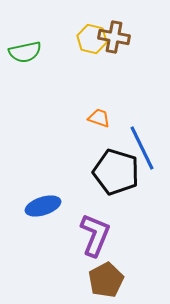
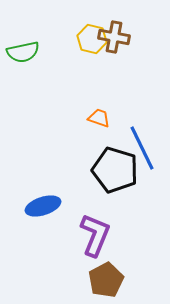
green semicircle: moved 2 px left
black pentagon: moved 1 px left, 2 px up
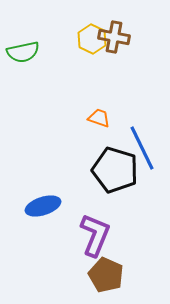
yellow hexagon: rotated 12 degrees clockwise
brown pentagon: moved 5 px up; rotated 20 degrees counterclockwise
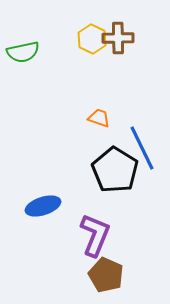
brown cross: moved 4 px right, 1 px down; rotated 12 degrees counterclockwise
black pentagon: rotated 15 degrees clockwise
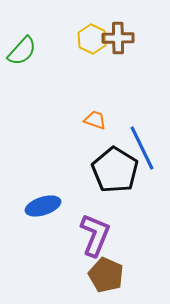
green semicircle: moved 1 px left, 1 px up; rotated 36 degrees counterclockwise
orange trapezoid: moved 4 px left, 2 px down
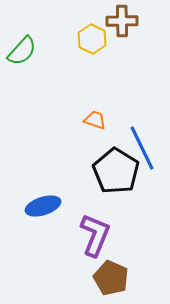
brown cross: moved 4 px right, 17 px up
black pentagon: moved 1 px right, 1 px down
brown pentagon: moved 5 px right, 3 px down
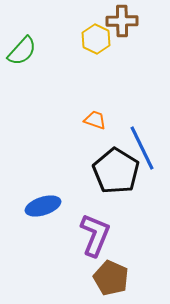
yellow hexagon: moved 4 px right
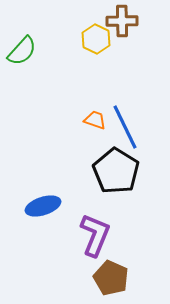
blue line: moved 17 px left, 21 px up
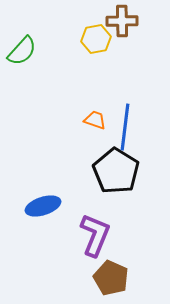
yellow hexagon: rotated 24 degrees clockwise
blue line: rotated 33 degrees clockwise
